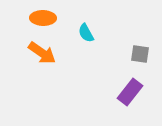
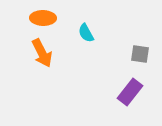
orange arrow: rotated 28 degrees clockwise
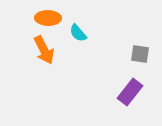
orange ellipse: moved 5 px right
cyan semicircle: moved 8 px left; rotated 12 degrees counterclockwise
orange arrow: moved 2 px right, 3 px up
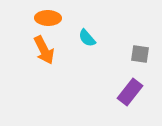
cyan semicircle: moved 9 px right, 5 px down
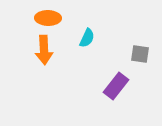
cyan semicircle: rotated 114 degrees counterclockwise
orange arrow: rotated 24 degrees clockwise
purple rectangle: moved 14 px left, 6 px up
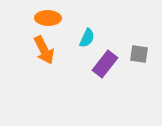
orange arrow: rotated 24 degrees counterclockwise
gray square: moved 1 px left
purple rectangle: moved 11 px left, 22 px up
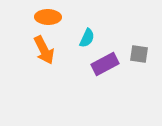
orange ellipse: moved 1 px up
purple rectangle: rotated 24 degrees clockwise
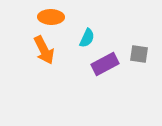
orange ellipse: moved 3 px right
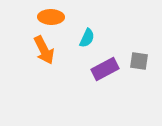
gray square: moved 7 px down
purple rectangle: moved 5 px down
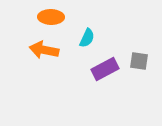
orange arrow: rotated 128 degrees clockwise
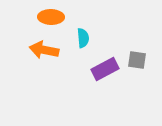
cyan semicircle: moved 4 px left; rotated 30 degrees counterclockwise
gray square: moved 2 px left, 1 px up
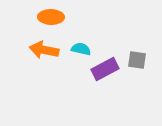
cyan semicircle: moved 2 px left, 11 px down; rotated 72 degrees counterclockwise
